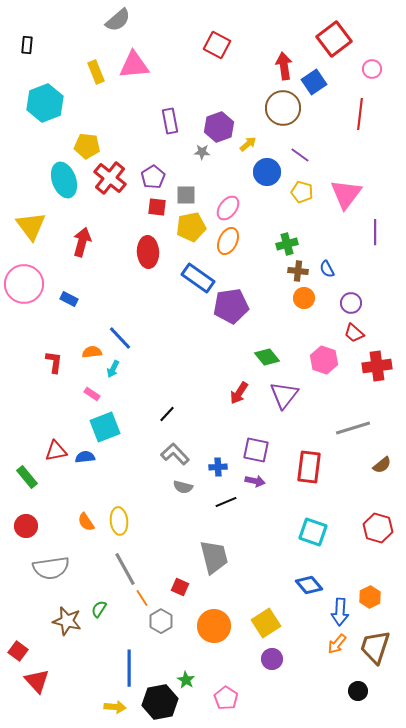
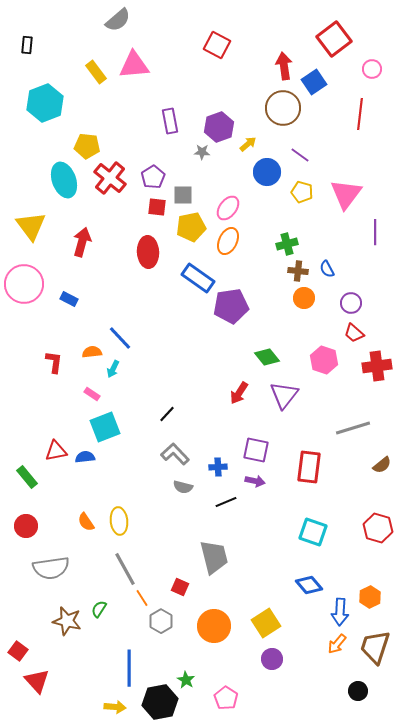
yellow rectangle at (96, 72): rotated 15 degrees counterclockwise
gray square at (186, 195): moved 3 px left
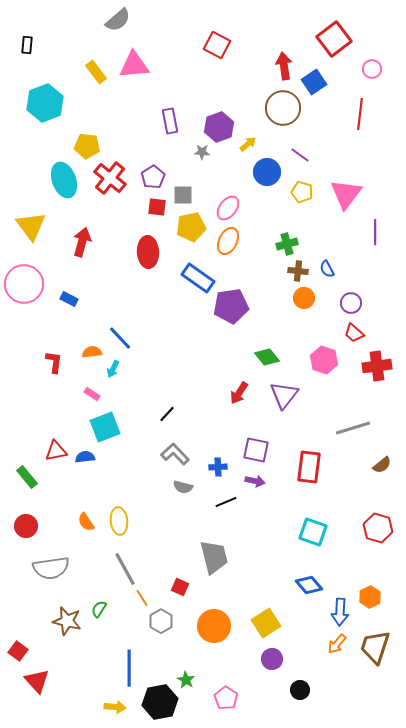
black circle at (358, 691): moved 58 px left, 1 px up
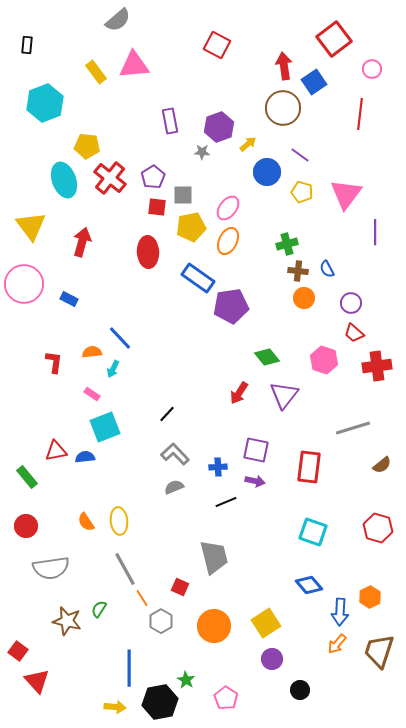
gray semicircle at (183, 487): moved 9 px left; rotated 144 degrees clockwise
brown trapezoid at (375, 647): moved 4 px right, 4 px down
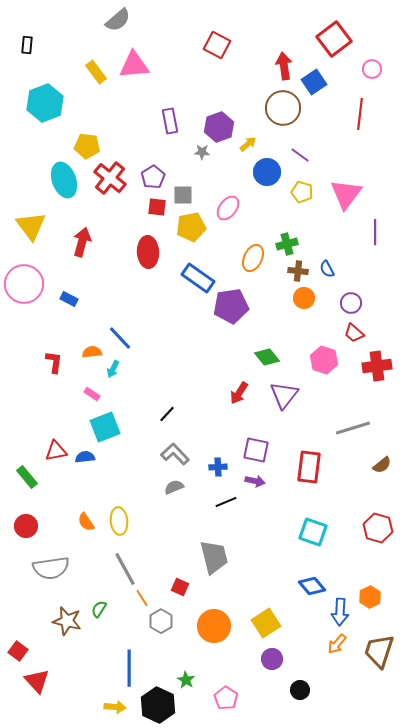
orange ellipse at (228, 241): moved 25 px right, 17 px down
blue diamond at (309, 585): moved 3 px right, 1 px down
black hexagon at (160, 702): moved 2 px left, 3 px down; rotated 24 degrees counterclockwise
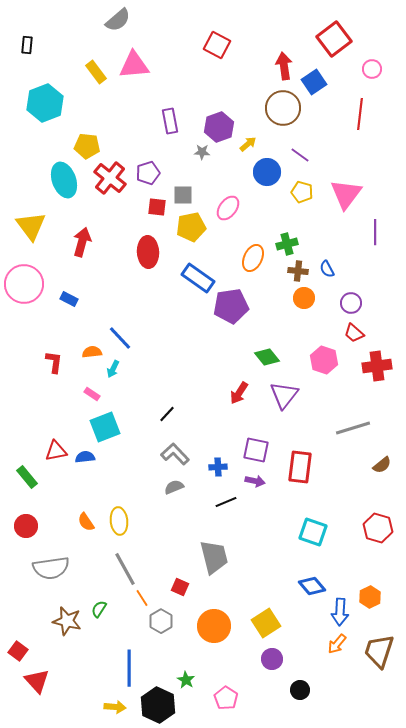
purple pentagon at (153, 177): moved 5 px left, 4 px up; rotated 15 degrees clockwise
red rectangle at (309, 467): moved 9 px left
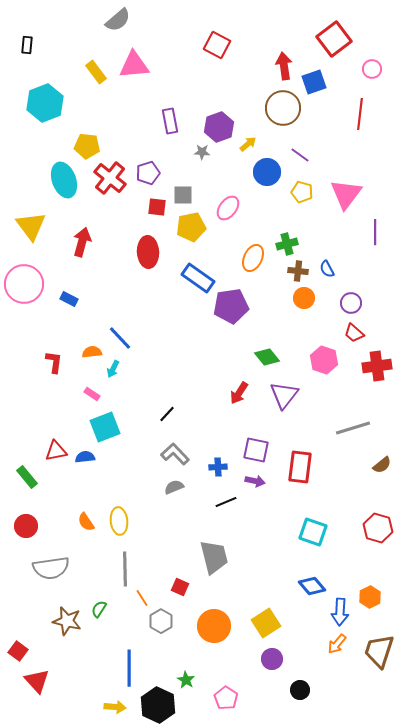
blue square at (314, 82): rotated 15 degrees clockwise
gray line at (125, 569): rotated 28 degrees clockwise
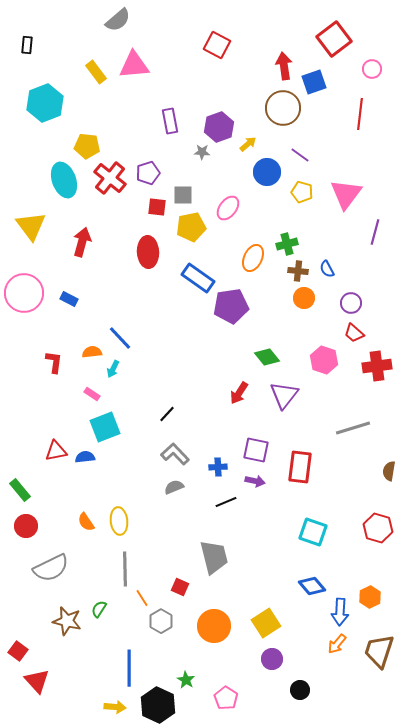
purple line at (375, 232): rotated 15 degrees clockwise
pink circle at (24, 284): moved 9 px down
brown semicircle at (382, 465): moved 7 px right, 6 px down; rotated 138 degrees clockwise
green rectangle at (27, 477): moved 7 px left, 13 px down
gray semicircle at (51, 568): rotated 18 degrees counterclockwise
